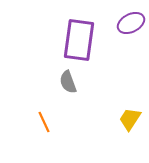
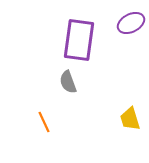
yellow trapezoid: rotated 50 degrees counterclockwise
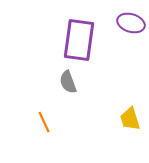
purple ellipse: rotated 44 degrees clockwise
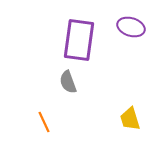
purple ellipse: moved 4 px down
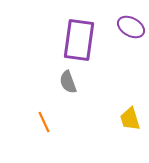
purple ellipse: rotated 12 degrees clockwise
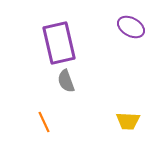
purple rectangle: moved 20 px left, 3 px down; rotated 21 degrees counterclockwise
gray semicircle: moved 2 px left, 1 px up
yellow trapezoid: moved 2 px left, 2 px down; rotated 70 degrees counterclockwise
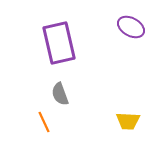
gray semicircle: moved 6 px left, 13 px down
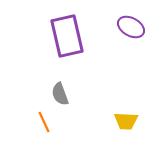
purple rectangle: moved 8 px right, 7 px up
yellow trapezoid: moved 2 px left
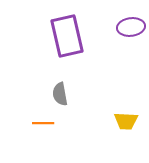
purple ellipse: rotated 36 degrees counterclockwise
gray semicircle: rotated 10 degrees clockwise
orange line: moved 1 px left, 1 px down; rotated 65 degrees counterclockwise
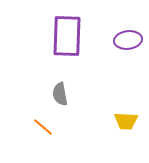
purple ellipse: moved 3 px left, 13 px down
purple rectangle: rotated 15 degrees clockwise
orange line: moved 4 px down; rotated 40 degrees clockwise
